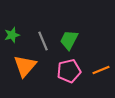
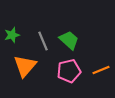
green trapezoid: rotated 105 degrees clockwise
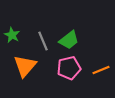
green star: rotated 28 degrees counterclockwise
green trapezoid: rotated 100 degrees clockwise
pink pentagon: moved 3 px up
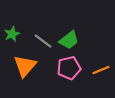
green star: moved 1 px up; rotated 21 degrees clockwise
gray line: rotated 30 degrees counterclockwise
